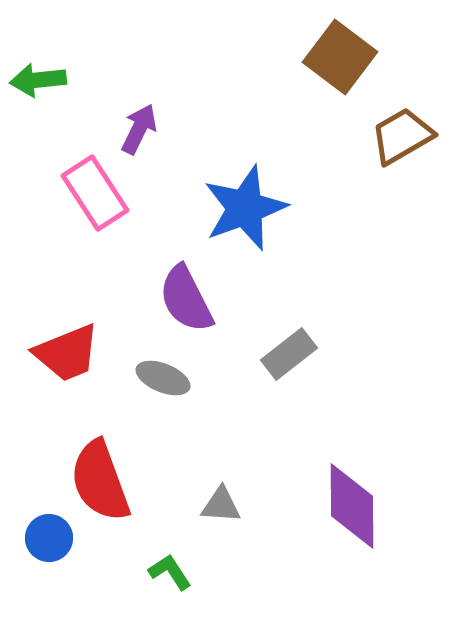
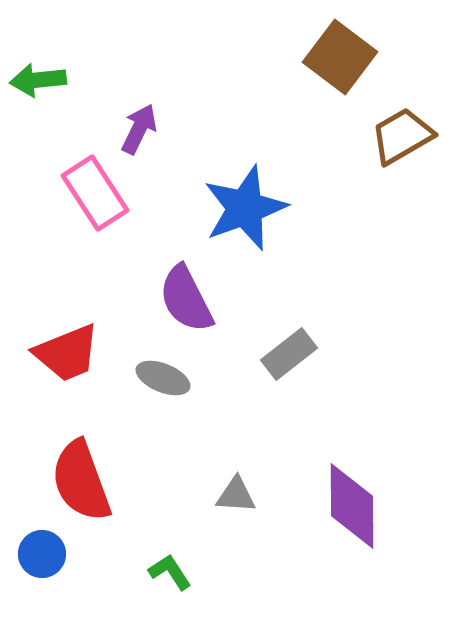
red semicircle: moved 19 px left
gray triangle: moved 15 px right, 10 px up
blue circle: moved 7 px left, 16 px down
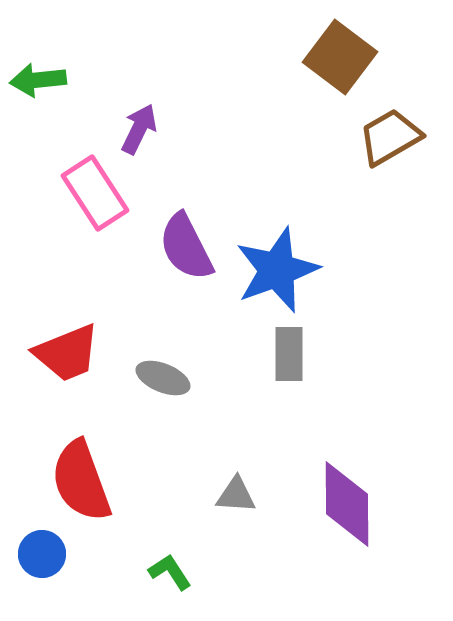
brown trapezoid: moved 12 px left, 1 px down
blue star: moved 32 px right, 62 px down
purple semicircle: moved 52 px up
gray rectangle: rotated 52 degrees counterclockwise
purple diamond: moved 5 px left, 2 px up
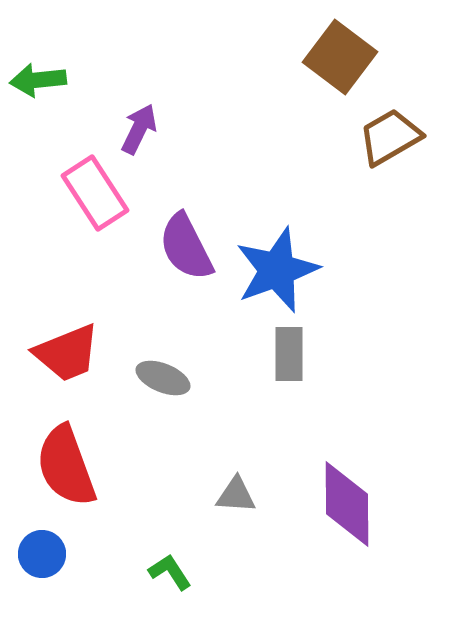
red semicircle: moved 15 px left, 15 px up
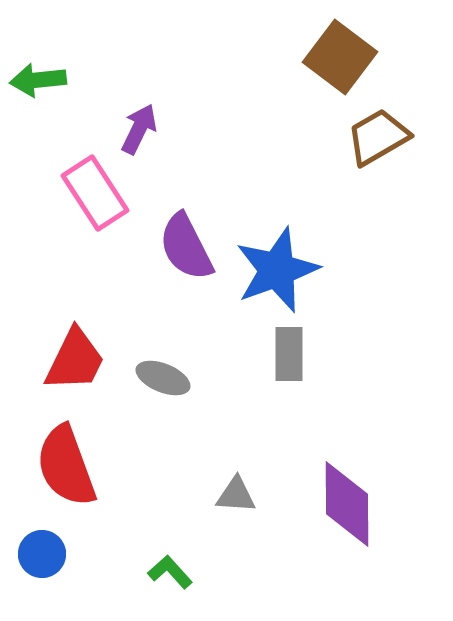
brown trapezoid: moved 12 px left
red trapezoid: moved 8 px right, 7 px down; rotated 42 degrees counterclockwise
green L-shape: rotated 9 degrees counterclockwise
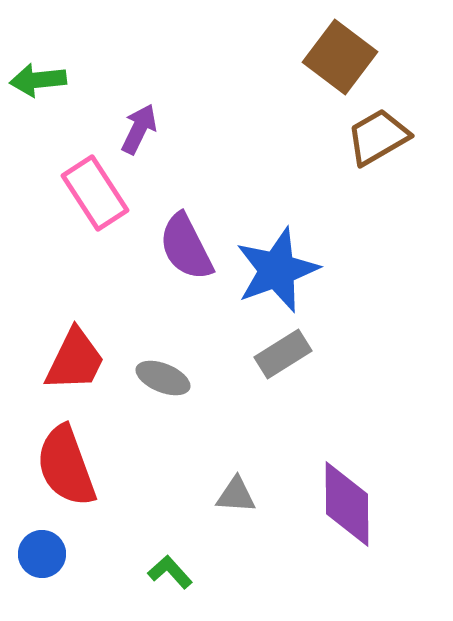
gray rectangle: moved 6 px left; rotated 58 degrees clockwise
